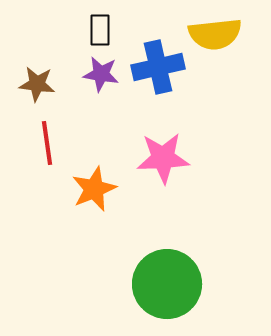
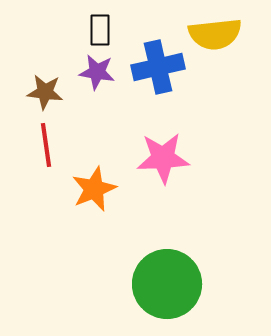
purple star: moved 4 px left, 2 px up
brown star: moved 8 px right, 8 px down
red line: moved 1 px left, 2 px down
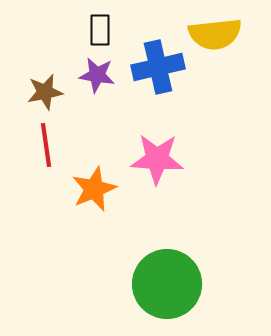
purple star: moved 3 px down
brown star: rotated 18 degrees counterclockwise
pink star: moved 6 px left, 1 px down; rotated 6 degrees clockwise
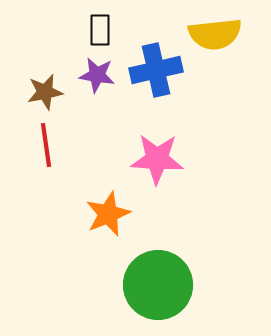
blue cross: moved 2 px left, 3 px down
orange star: moved 14 px right, 25 px down
green circle: moved 9 px left, 1 px down
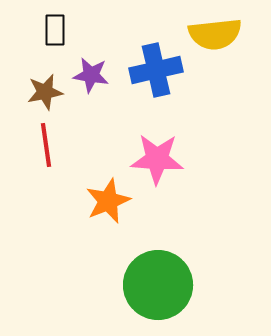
black rectangle: moved 45 px left
purple star: moved 6 px left
orange star: moved 13 px up
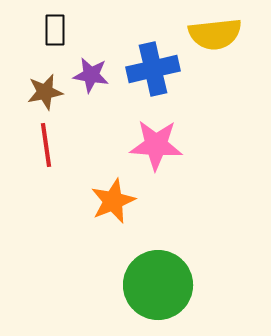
blue cross: moved 3 px left, 1 px up
pink star: moved 1 px left, 14 px up
orange star: moved 5 px right
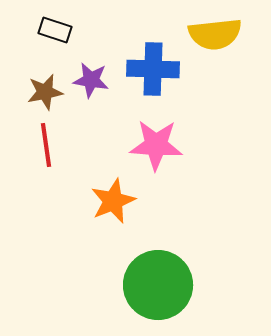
black rectangle: rotated 72 degrees counterclockwise
blue cross: rotated 15 degrees clockwise
purple star: moved 5 px down
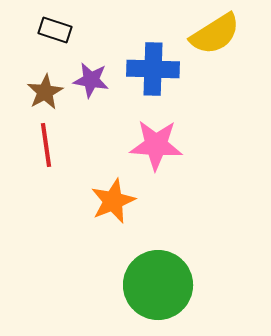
yellow semicircle: rotated 26 degrees counterclockwise
brown star: rotated 18 degrees counterclockwise
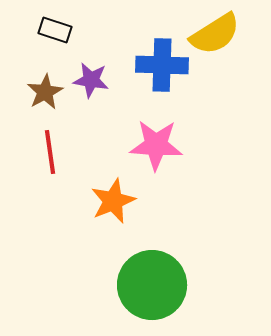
blue cross: moved 9 px right, 4 px up
red line: moved 4 px right, 7 px down
green circle: moved 6 px left
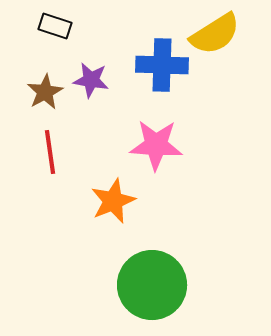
black rectangle: moved 4 px up
